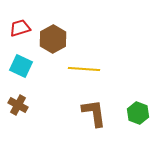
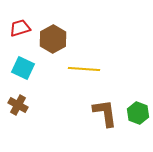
cyan square: moved 2 px right, 2 px down
brown L-shape: moved 11 px right
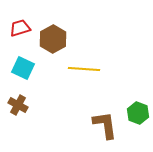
brown L-shape: moved 12 px down
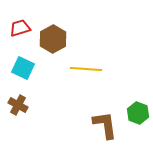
yellow line: moved 2 px right
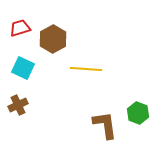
brown cross: rotated 36 degrees clockwise
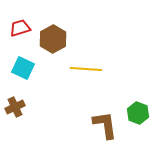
brown cross: moved 3 px left, 2 px down
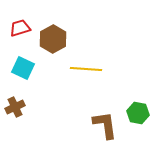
green hexagon: rotated 10 degrees counterclockwise
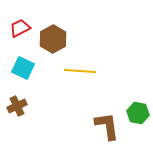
red trapezoid: rotated 10 degrees counterclockwise
yellow line: moved 6 px left, 2 px down
brown cross: moved 2 px right, 1 px up
brown L-shape: moved 2 px right, 1 px down
